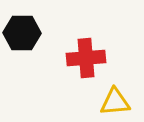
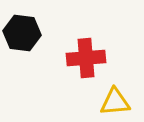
black hexagon: rotated 6 degrees clockwise
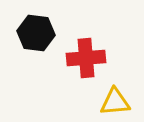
black hexagon: moved 14 px right
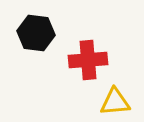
red cross: moved 2 px right, 2 px down
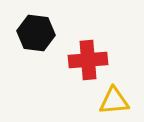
yellow triangle: moved 1 px left, 1 px up
